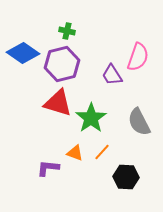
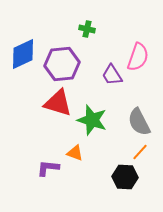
green cross: moved 20 px right, 2 px up
blue diamond: moved 1 px down; rotated 60 degrees counterclockwise
purple hexagon: rotated 8 degrees clockwise
green star: moved 1 px right, 2 px down; rotated 20 degrees counterclockwise
orange line: moved 38 px right
black hexagon: moved 1 px left
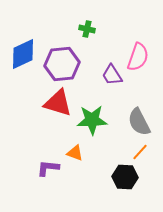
green star: rotated 20 degrees counterclockwise
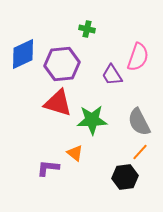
orange triangle: rotated 18 degrees clockwise
black hexagon: rotated 10 degrees counterclockwise
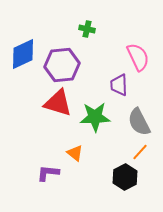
pink semicircle: rotated 44 degrees counterclockwise
purple hexagon: moved 1 px down
purple trapezoid: moved 7 px right, 10 px down; rotated 30 degrees clockwise
green star: moved 3 px right, 3 px up
purple L-shape: moved 5 px down
black hexagon: rotated 20 degrees counterclockwise
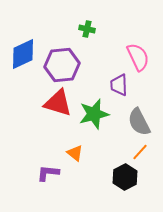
green star: moved 1 px left, 3 px up; rotated 12 degrees counterclockwise
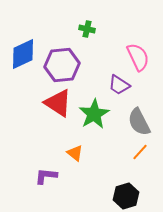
purple trapezoid: rotated 55 degrees counterclockwise
red triangle: rotated 16 degrees clockwise
green star: rotated 16 degrees counterclockwise
purple L-shape: moved 2 px left, 3 px down
black hexagon: moved 1 px right, 19 px down; rotated 10 degrees clockwise
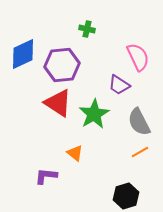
orange line: rotated 18 degrees clockwise
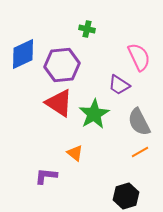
pink semicircle: moved 1 px right
red triangle: moved 1 px right
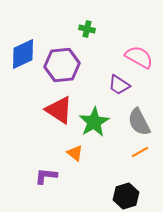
pink semicircle: rotated 36 degrees counterclockwise
red triangle: moved 7 px down
green star: moved 8 px down
